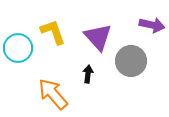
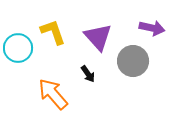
purple arrow: moved 3 px down
gray circle: moved 2 px right
black arrow: rotated 138 degrees clockwise
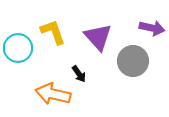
black arrow: moved 9 px left
orange arrow: rotated 36 degrees counterclockwise
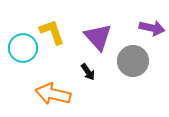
yellow L-shape: moved 1 px left
cyan circle: moved 5 px right
black arrow: moved 9 px right, 2 px up
